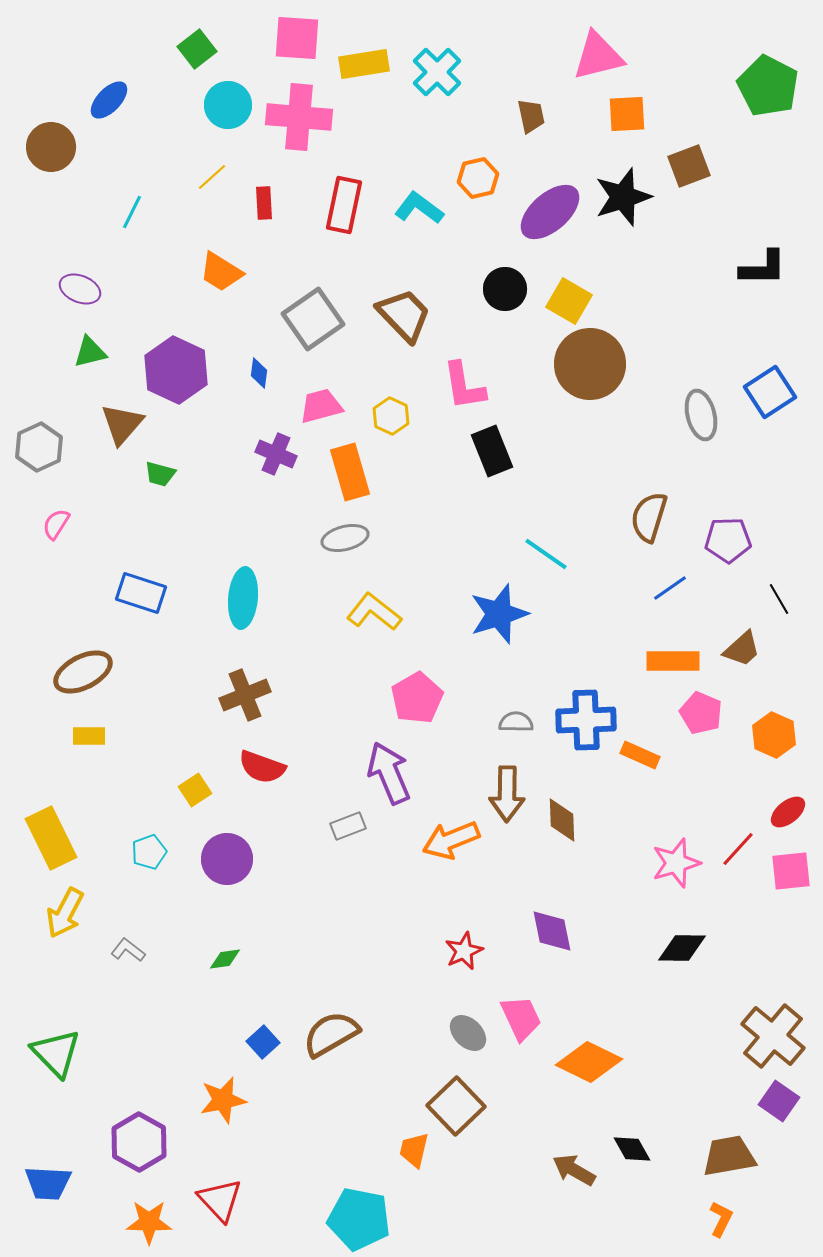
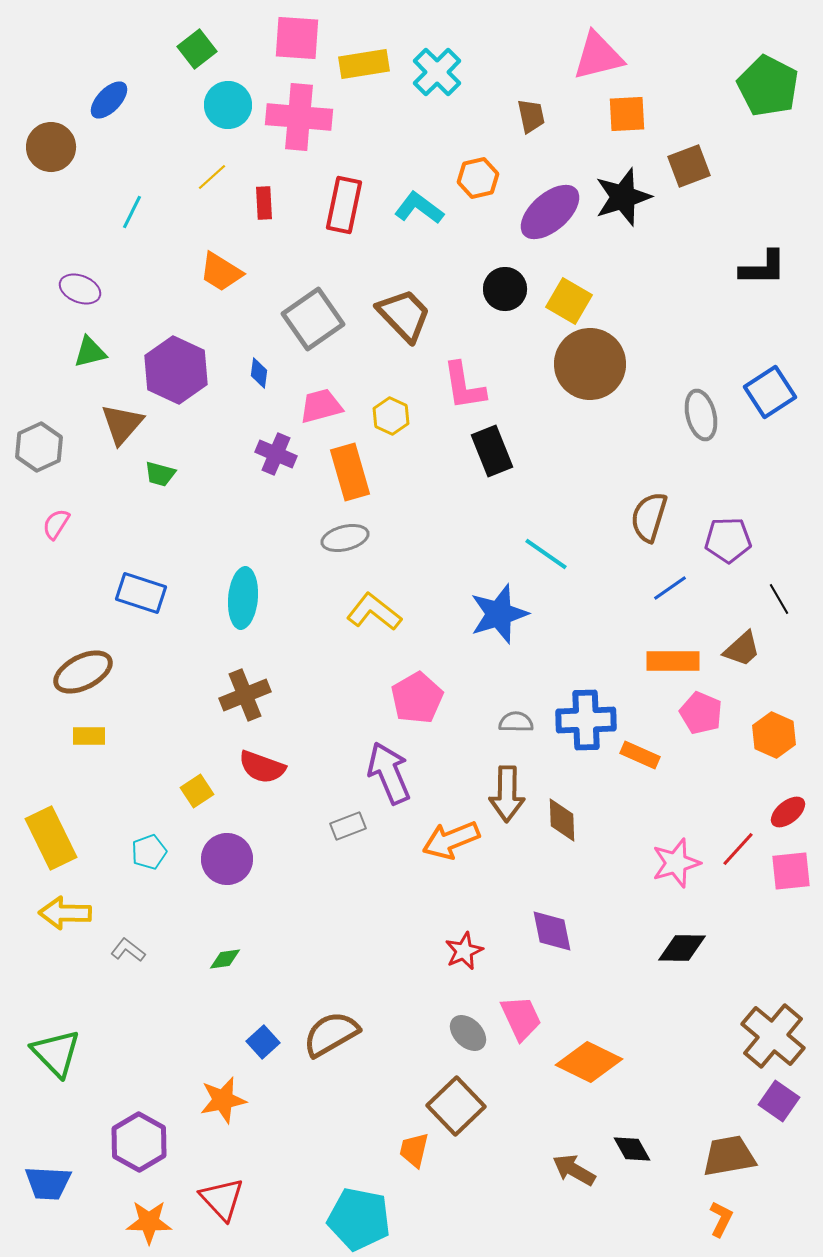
yellow square at (195, 790): moved 2 px right, 1 px down
yellow arrow at (65, 913): rotated 63 degrees clockwise
red triangle at (220, 1200): moved 2 px right, 1 px up
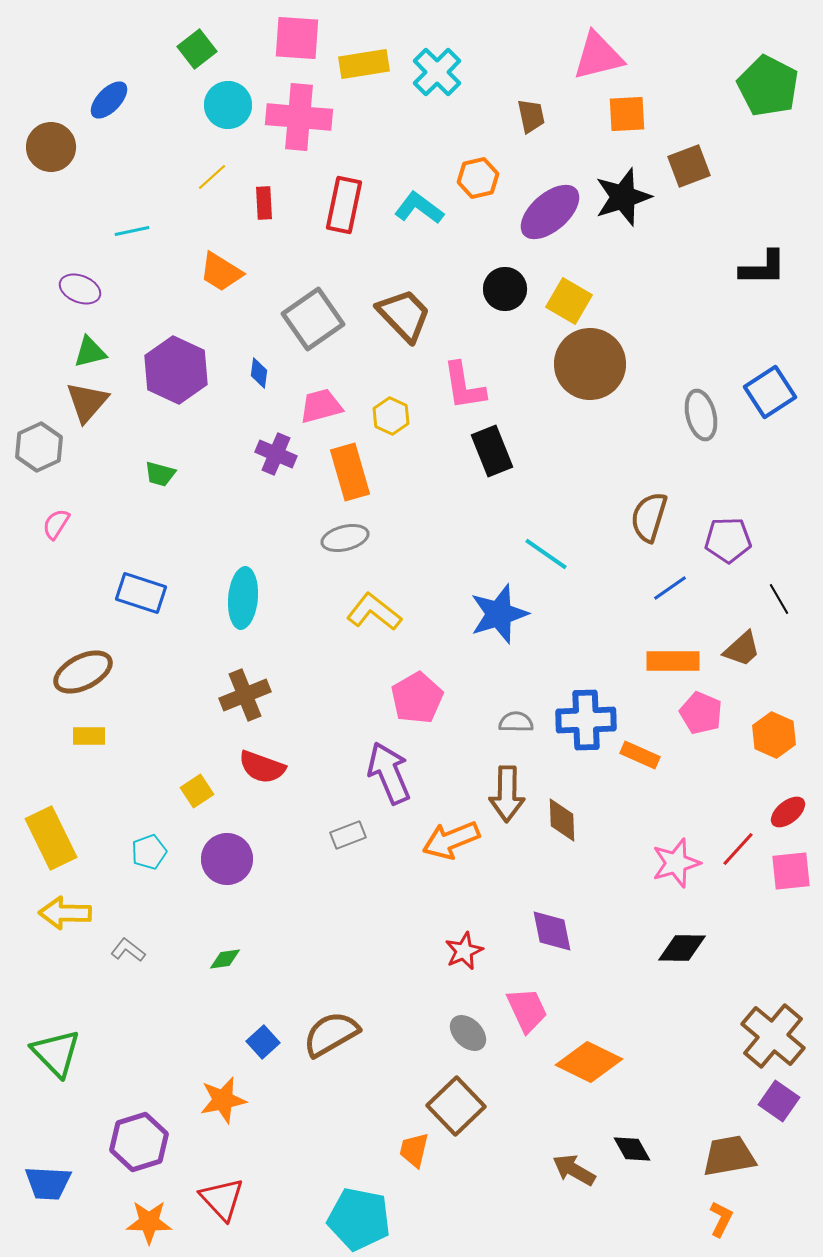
cyan line at (132, 212): moved 19 px down; rotated 52 degrees clockwise
brown triangle at (122, 424): moved 35 px left, 22 px up
gray rectangle at (348, 826): moved 9 px down
pink trapezoid at (521, 1018): moved 6 px right, 8 px up
purple hexagon at (139, 1142): rotated 14 degrees clockwise
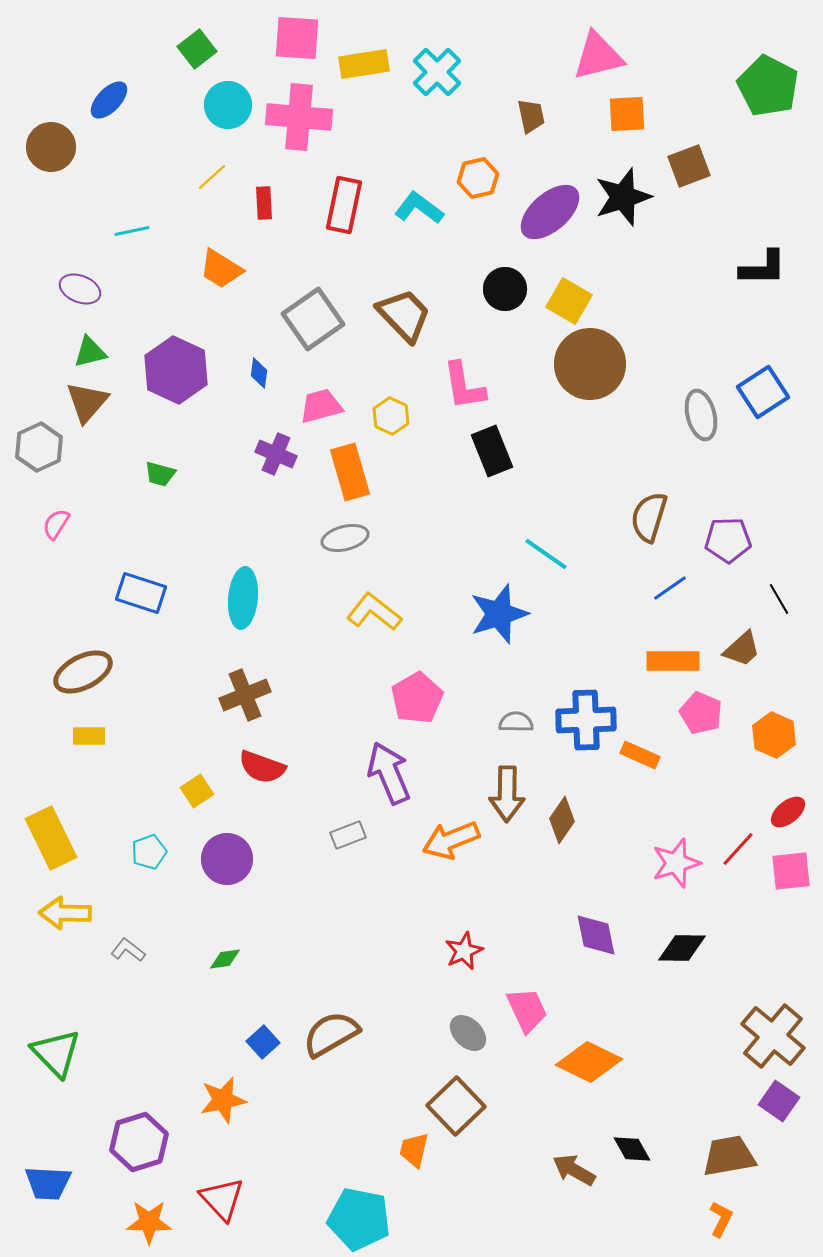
orange trapezoid at (221, 272): moved 3 px up
blue square at (770, 392): moved 7 px left
brown diamond at (562, 820): rotated 36 degrees clockwise
purple diamond at (552, 931): moved 44 px right, 4 px down
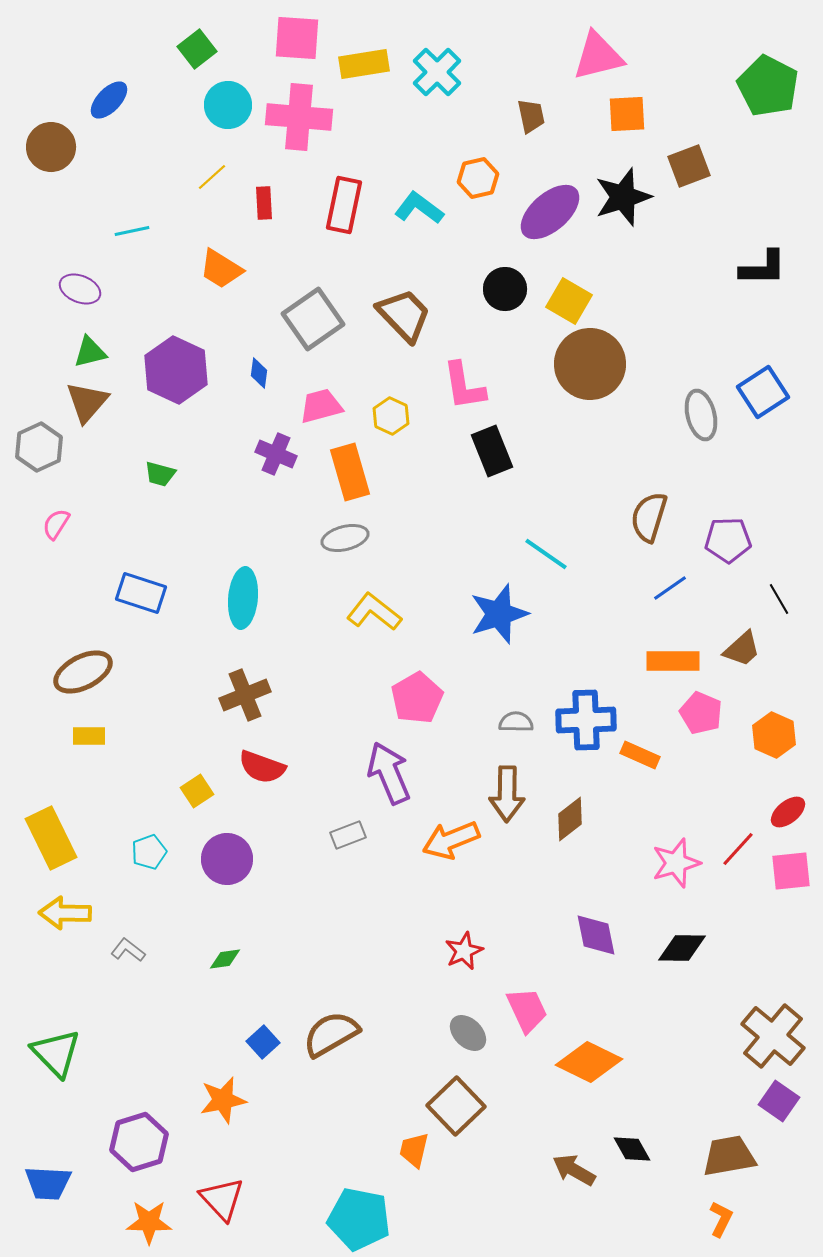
brown diamond at (562, 820): moved 8 px right, 1 px up; rotated 18 degrees clockwise
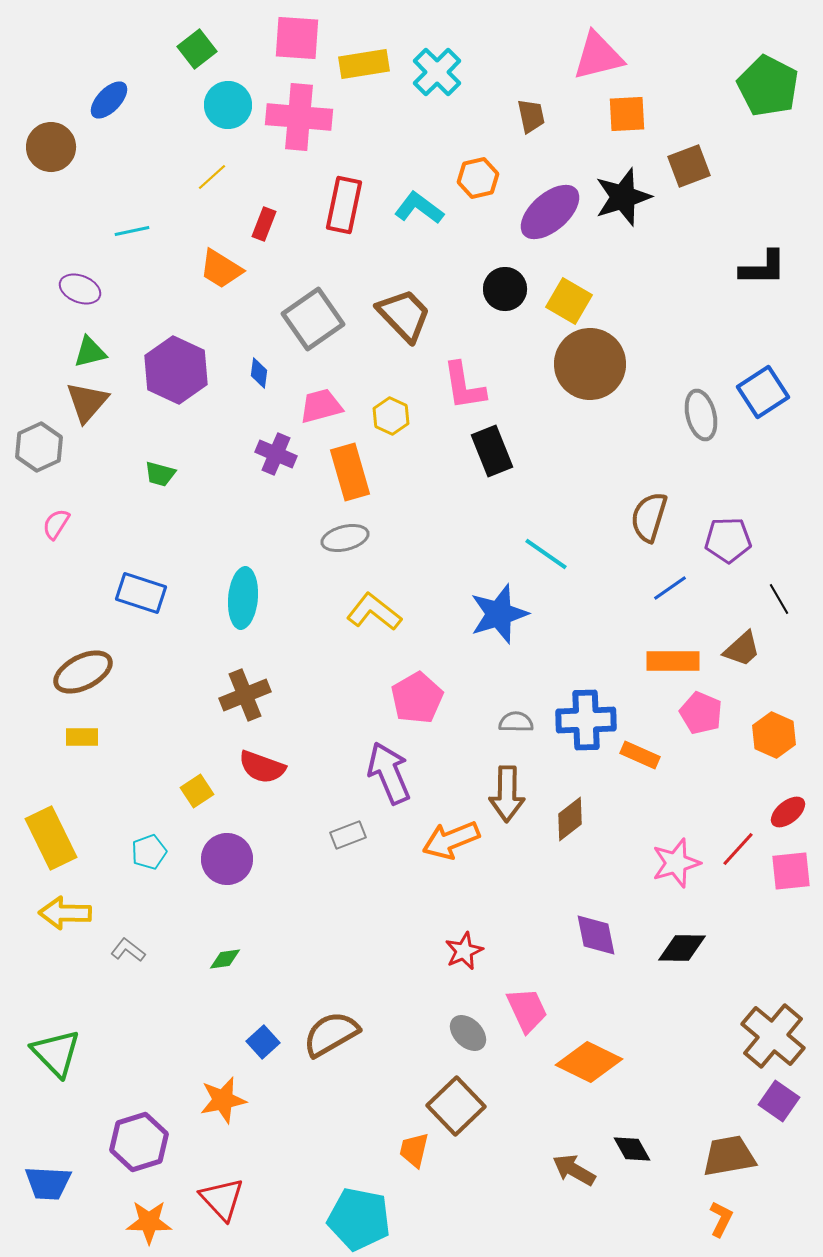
red rectangle at (264, 203): moved 21 px down; rotated 24 degrees clockwise
yellow rectangle at (89, 736): moved 7 px left, 1 px down
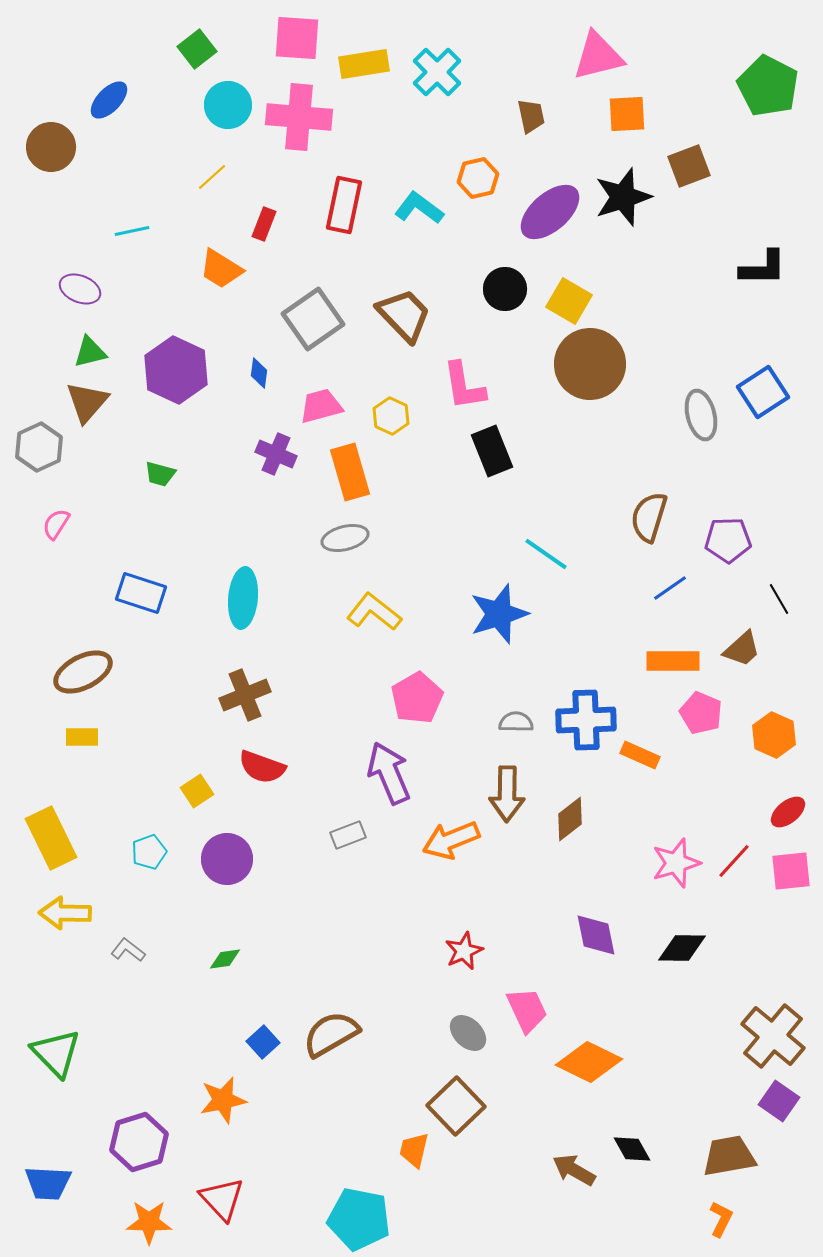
red line at (738, 849): moved 4 px left, 12 px down
